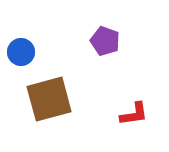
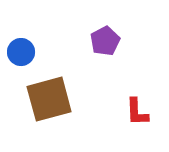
purple pentagon: rotated 24 degrees clockwise
red L-shape: moved 3 px right, 2 px up; rotated 96 degrees clockwise
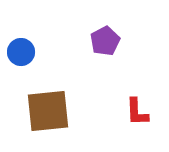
brown square: moved 1 px left, 12 px down; rotated 9 degrees clockwise
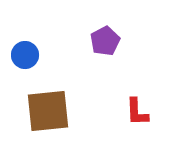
blue circle: moved 4 px right, 3 px down
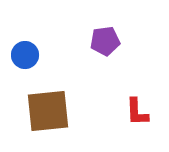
purple pentagon: rotated 20 degrees clockwise
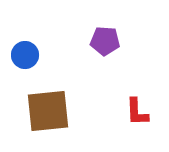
purple pentagon: rotated 12 degrees clockwise
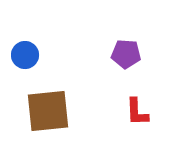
purple pentagon: moved 21 px right, 13 px down
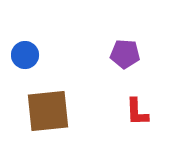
purple pentagon: moved 1 px left
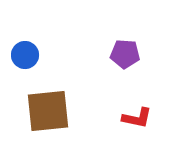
red L-shape: moved 6 px down; rotated 76 degrees counterclockwise
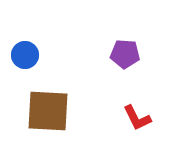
brown square: rotated 9 degrees clockwise
red L-shape: rotated 52 degrees clockwise
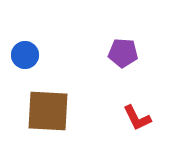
purple pentagon: moved 2 px left, 1 px up
